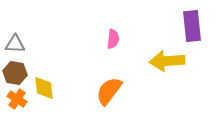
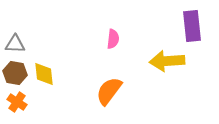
yellow diamond: moved 14 px up
orange cross: moved 3 px down
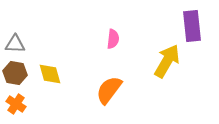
yellow arrow: rotated 124 degrees clockwise
yellow diamond: moved 6 px right; rotated 10 degrees counterclockwise
orange semicircle: moved 1 px up
orange cross: moved 1 px left, 2 px down
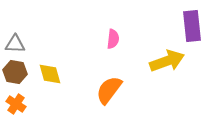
yellow arrow: rotated 40 degrees clockwise
brown hexagon: moved 1 px up
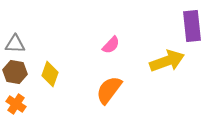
pink semicircle: moved 2 px left, 6 px down; rotated 36 degrees clockwise
yellow diamond: rotated 35 degrees clockwise
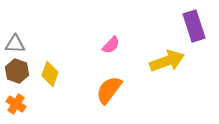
purple rectangle: moved 2 px right; rotated 12 degrees counterclockwise
brown hexagon: moved 2 px right, 1 px up; rotated 10 degrees clockwise
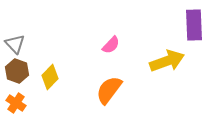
purple rectangle: moved 1 px up; rotated 16 degrees clockwise
gray triangle: rotated 45 degrees clockwise
yellow diamond: moved 3 px down; rotated 25 degrees clockwise
orange cross: moved 1 px up
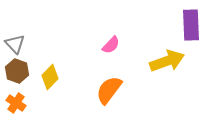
purple rectangle: moved 3 px left
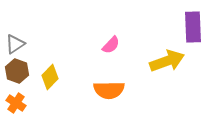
purple rectangle: moved 2 px right, 2 px down
gray triangle: rotated 40 degrees clockwise
orange semicircle: rotated 128 degrees counterclockwise
